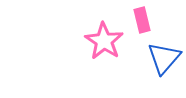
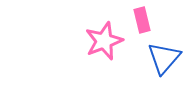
pink star: rotated 18 degrees clockwise
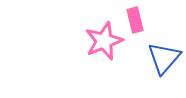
pink rectangle: moved 7 px left
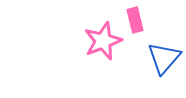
pink star: moved 1 px left
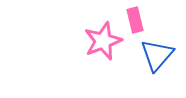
blue triangle: moved 7 px left, 3 px up
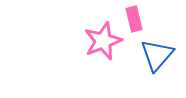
pink rectangle: moved 1 px left, 1 px up
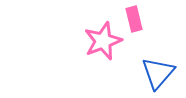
blue triangle: moved 1 px right, 18 px down
